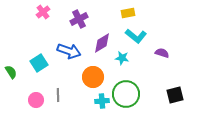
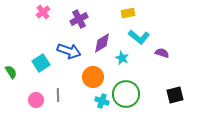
cyan L-shape: moved 3 px right, 1 px down
cyan star: rotated 16 degrees clockwise
cyan square: moved 2 px right
cyan cross: rotated 24 degrees clockwise
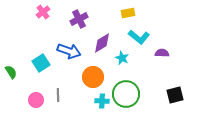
purple semicircle: rotated 16 degrees counterclockwise
cyan cross: rotated 16 degrees counterclockwise
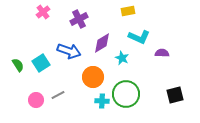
yellow rectangle: moved 2 px up
cyan L-shape: rotated 15 degrees counterclockwise
green semicircle: moved 7 px right, 7 px up
gray line: rotated 64 degrees clockwise
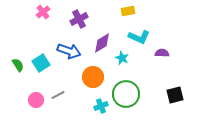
cyan cross: moved 1 px left, 5 px down; rotated 24 degrees counterclockwise
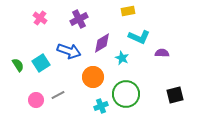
pink cross: moved 3 px left, 6 px down; rotated 16 degrees counterclockwise
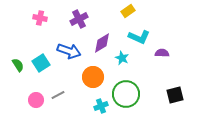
yellow rectangle: rotated 24 degrees counterclockwise
pink cross: rotated 24 degrees counterclockwise
